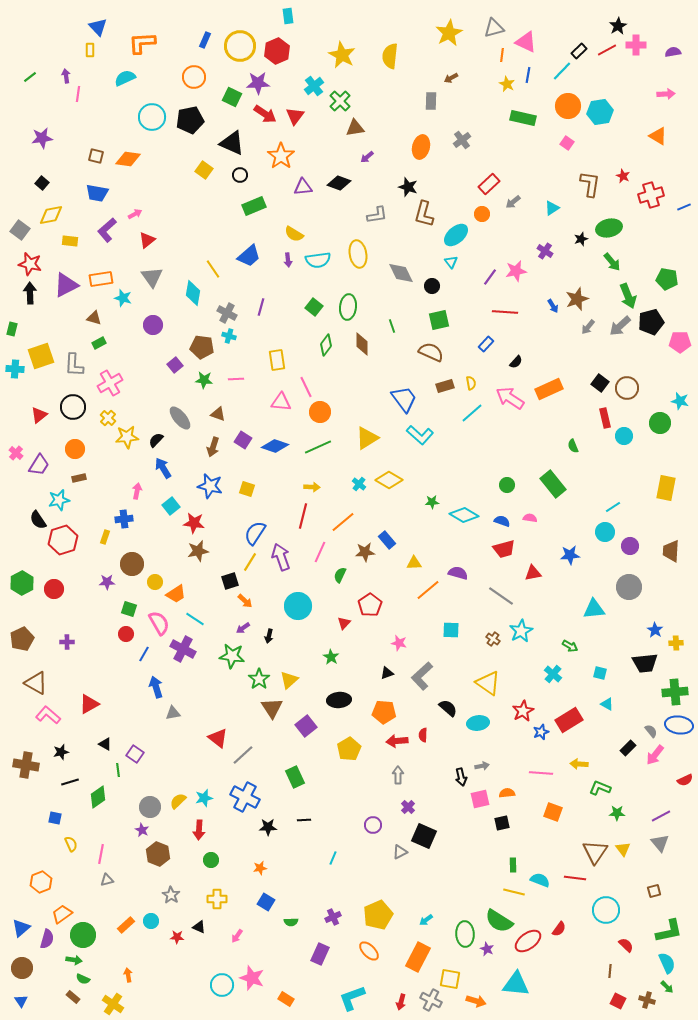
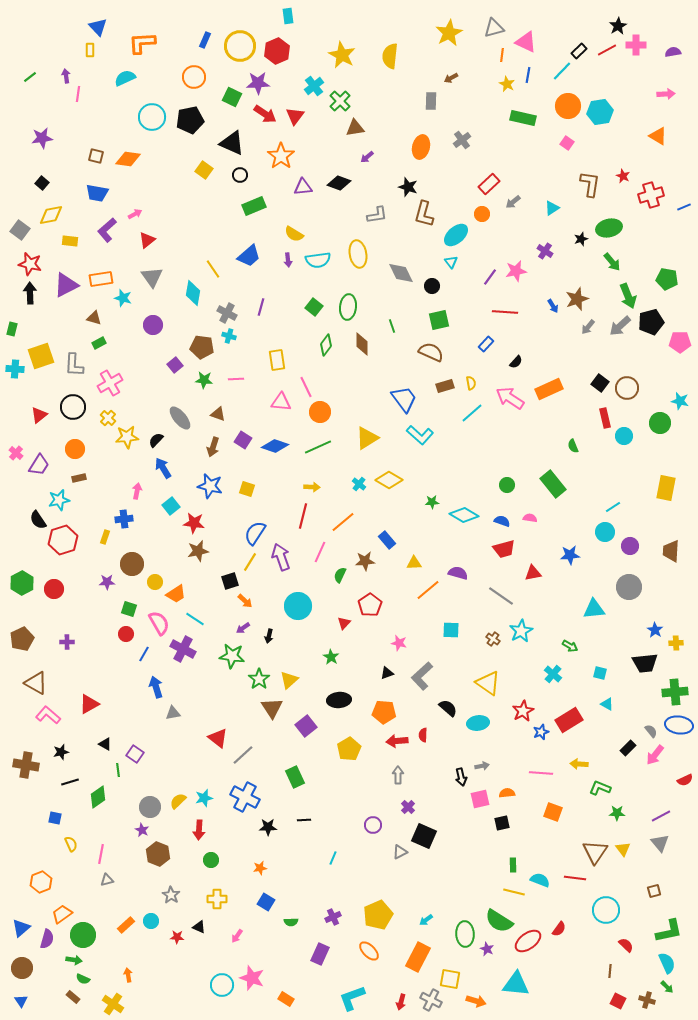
brown star at (365, 552): moved 9 px down
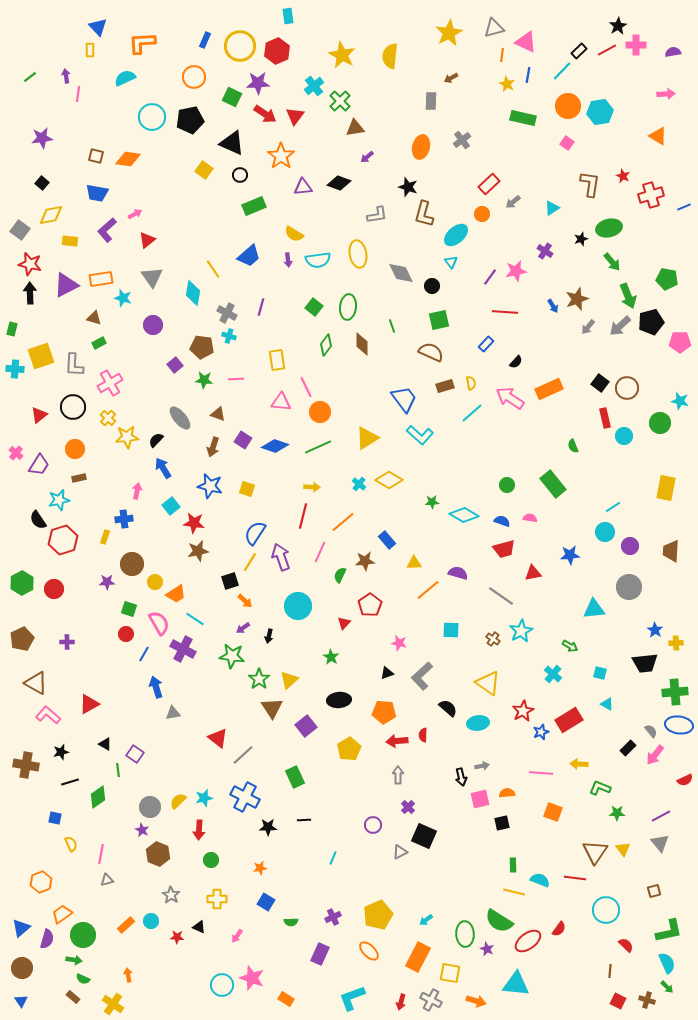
yellow square at (450, 979): moved 6 px up
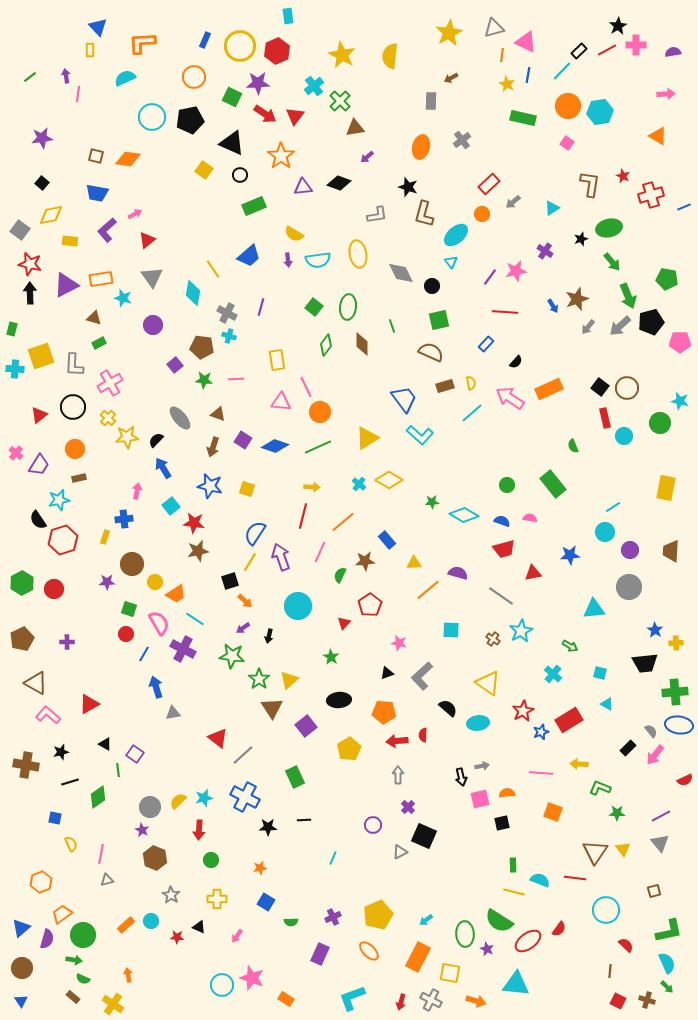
black square at (600, 383): moved 4 px down
purple circle at (630, 546): moved 4 px down
brown hexagon at (158, 854): moved 3 px left, 4 px down
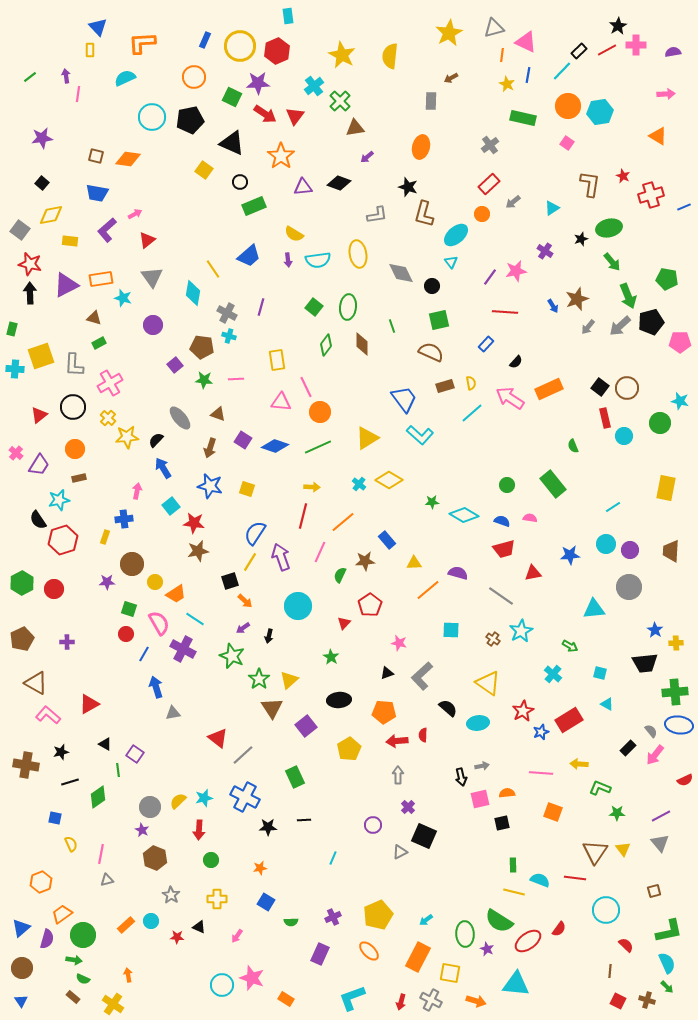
gray cross at (462, 140): moved 28 px right, 5 px down
black circle at (240, 175): moved 7 px down
brown arrow at (213, 447): moved 3 px left, 1 px down
cyan circle at (605, 532): moved 1 px right, 12 px down
green star at (232, 656): rotated 15 degrees clockwise
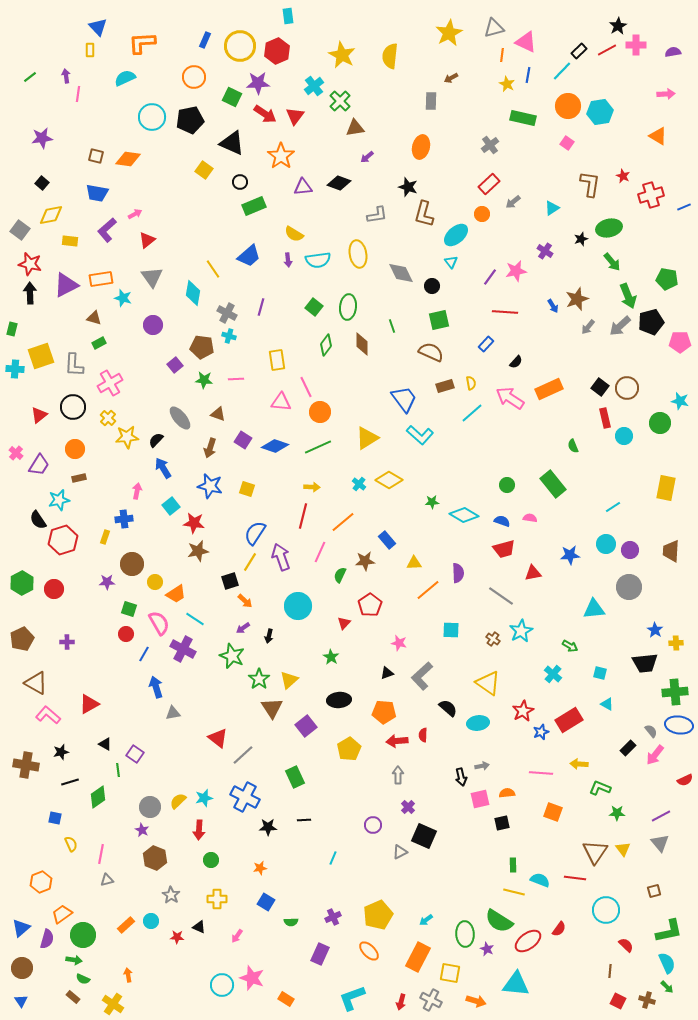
purple semicircle at (458, 573): rotated 72 degrees clockwise
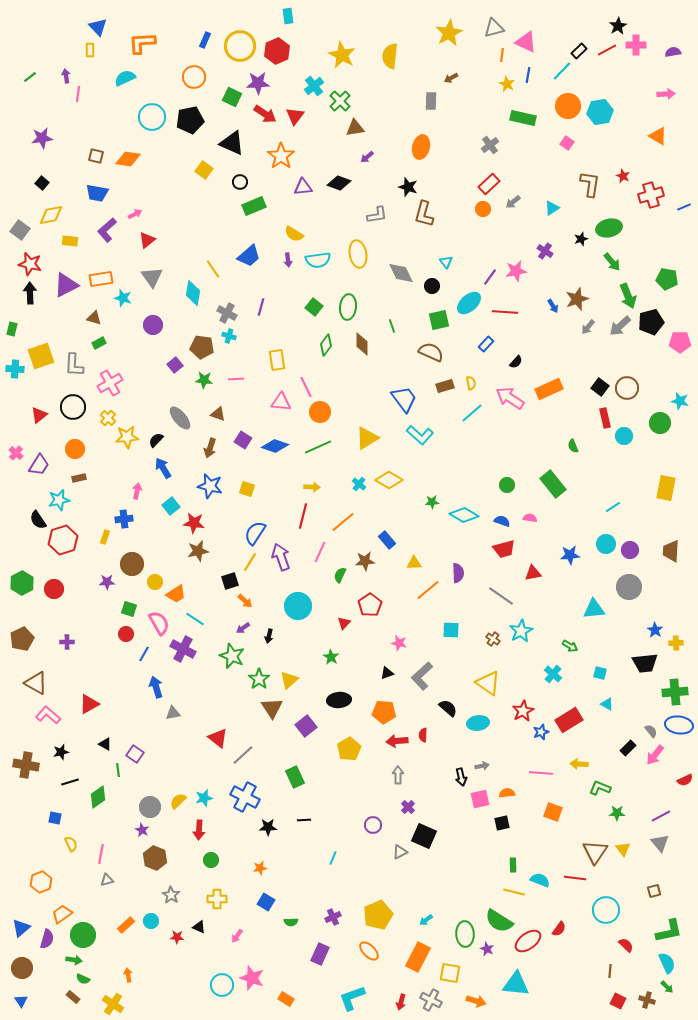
orange circle at (482, 214): moved 1 px right, 5 px up
cyan ellipse at (456, 235): moved 13 px right, 68 px down
cyan triangle at (451, 262): moved 5 px left
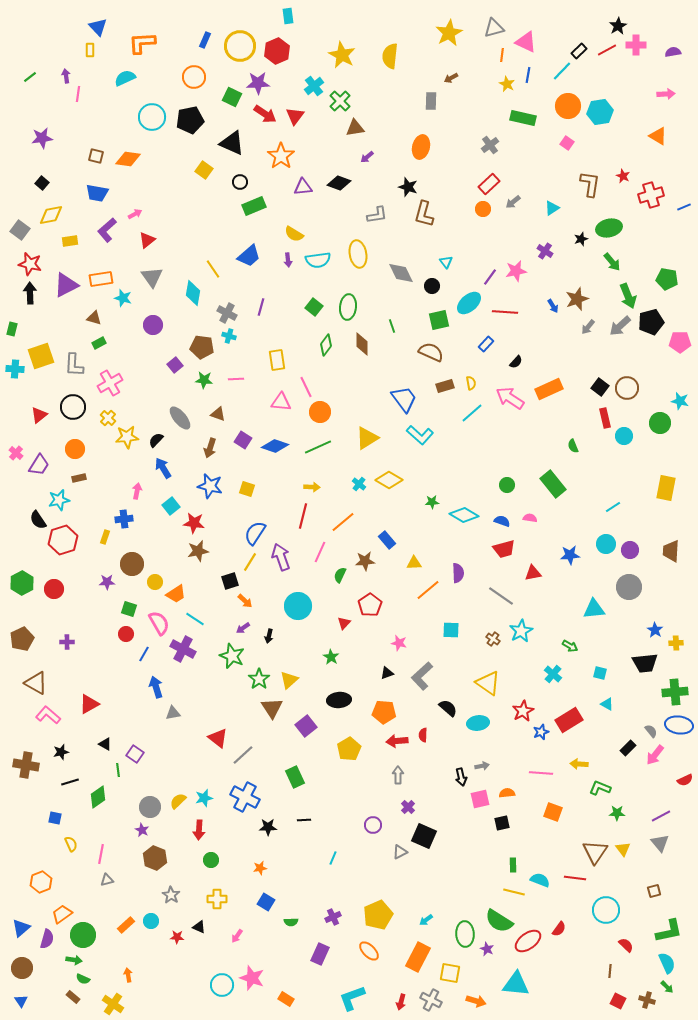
yellow rectangle at (70, 241): rotated 14 degrees counterclockwise
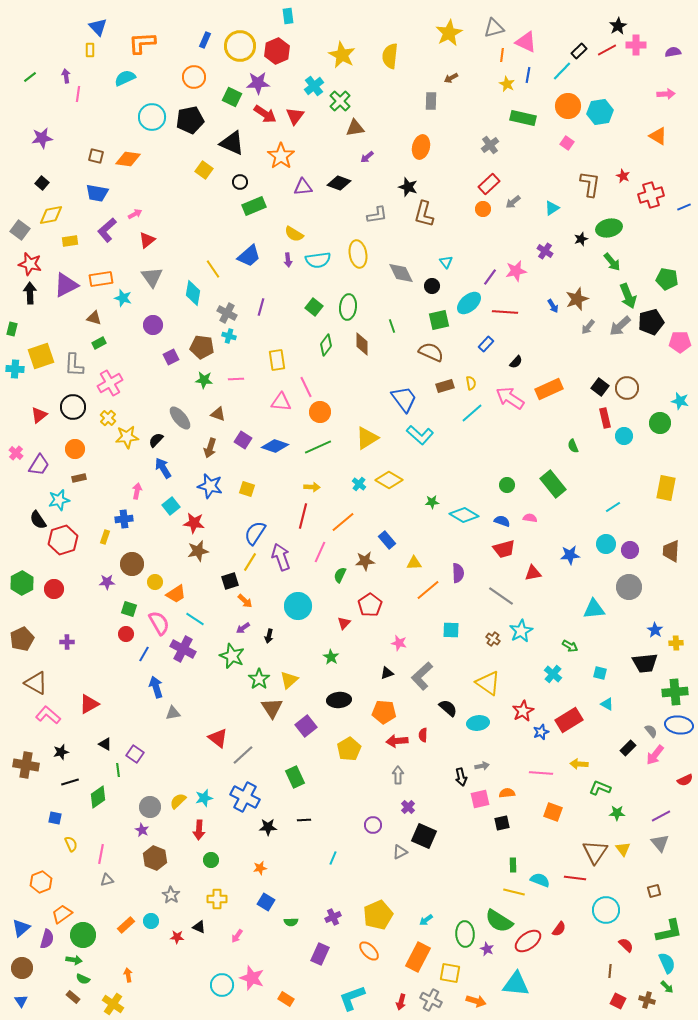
purple square at (175, 365): moved 4 px left, 8 px up; rotated 14 degrees clockwise
